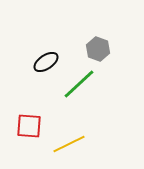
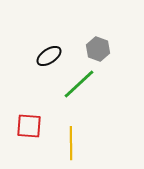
black ellipse: moved 3 px right, 6 px up
yellow line: moved 2 px right, 1 px up; rotated 64 degrees counterclockwise
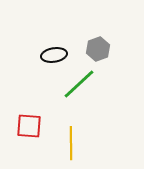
gray hexagon: rotated 20 degrees clockwise
black ellipse: moved 5 px right, 1 px up; rotated 25 degrees clockwise
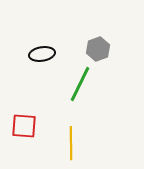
black ellipse: moved 12 px left, 1 px up
green line: moved 1 px right; rotated 21 degrees counterclockwise
red square: moved 5 px left
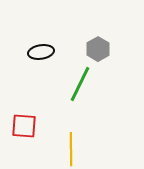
gray hexagon: rotated 10 degrees counterclockwise
black ellipse: moved 1 px left, 2 px up
yellow line: moved 6 px down
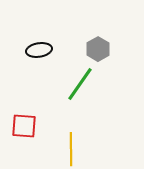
black ellipse: moved 2 px left, 2 px up
green line: rotated 9 degrees clockwise
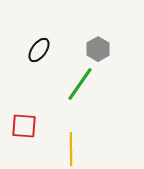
black ellipse: rotated 45 degrees counterclockwise
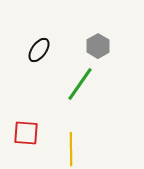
gray hexagon: moved 3 px up
red square: moved 2 px right, 7 px down
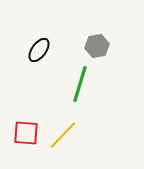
gray hexagon: moved 1 px left; rotated 20 degrees clockwise
green line: rotated 18 degrees counterclockwise
yellow line: moved 8 px left, 14 px up; rotated 44 degrees clockwise
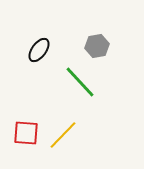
green line: moved 2 px up; rotated 60 degrees counterclockwise
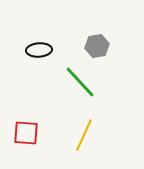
black ellipse: rotated 50 degrees clockwise
yellow line: moved 21 px right; rotated 20 degrees counterclockwise
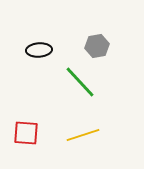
yellow line: moved 1 px left; rotated 48 degrees clockwise
